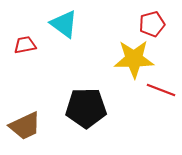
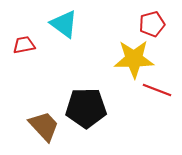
red trapezoid: moved 1 px left
red line: moved 4 px left
brown trapezoid: moved 19 px right; rotated 108 degrees counterclockwise
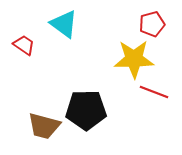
red trapezoid: rotated 45 degrees clockwise
red line: moved 3 px left, 2 px down
black pentagon: moved 2 px down
brown trapezoid: rotated 148 degrees clockwise
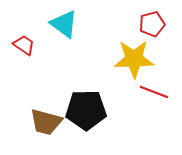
brown trapezoid: moved 2 px right, 4 px up
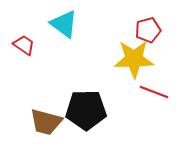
red pentagon: moved 4 px left, 6 px down
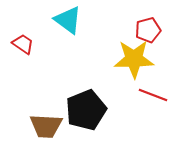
cyan triangle: moved 4 px right, 4 px up
red trapezoid: moved 1 px left, 1 px up
red line: moved 1 px left, 3 px down
black pentagon: rotated 21 degrees counterclockwise
brown trapezoid: moved 4 px down; rotated 12 degrees counterclockwise
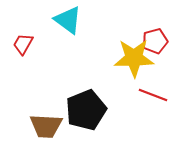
red pentagon: moved 7 px right, 11 px down
red trapezoid: rotated 95 degrees counterclockwise
yellow star: moved 1 px up
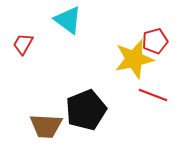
yellow star: moved 1 px down; rotated 12 degrees counterclockwise
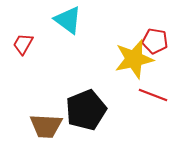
red pentagon: rotated 25 degrees clockwise
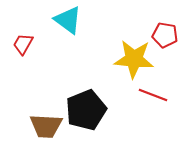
red pentagon: moved 10 px right, 6 px up
yellow star: rotated 18 degrees clockwise
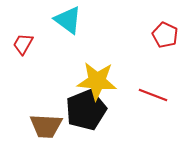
red pentagon: rotated 15 degrees clockwise
yellow star: moved 37 px left, 22 px down
